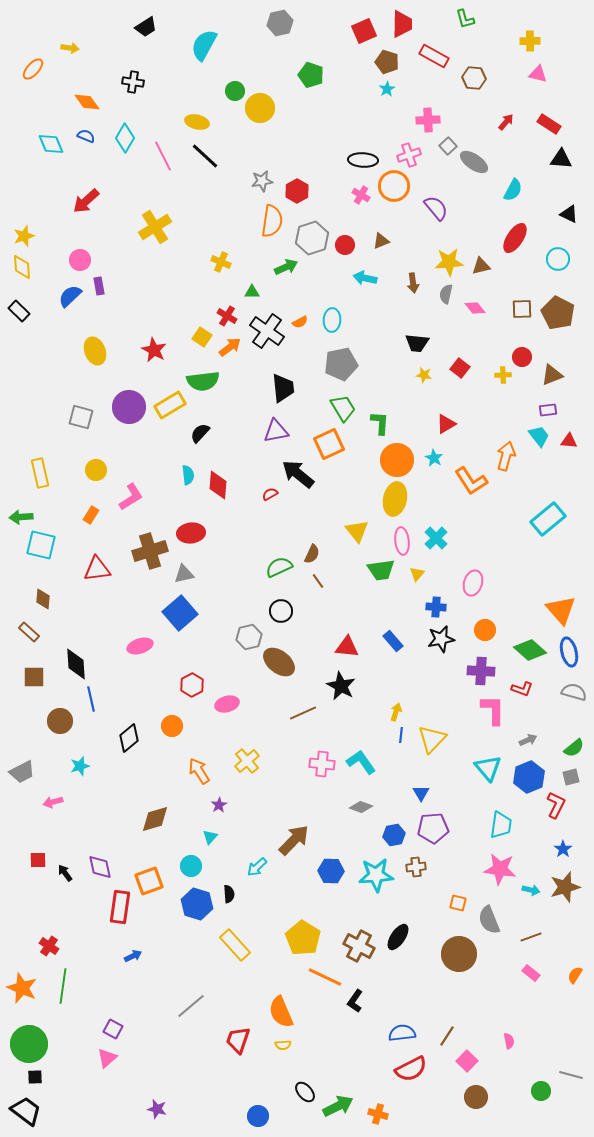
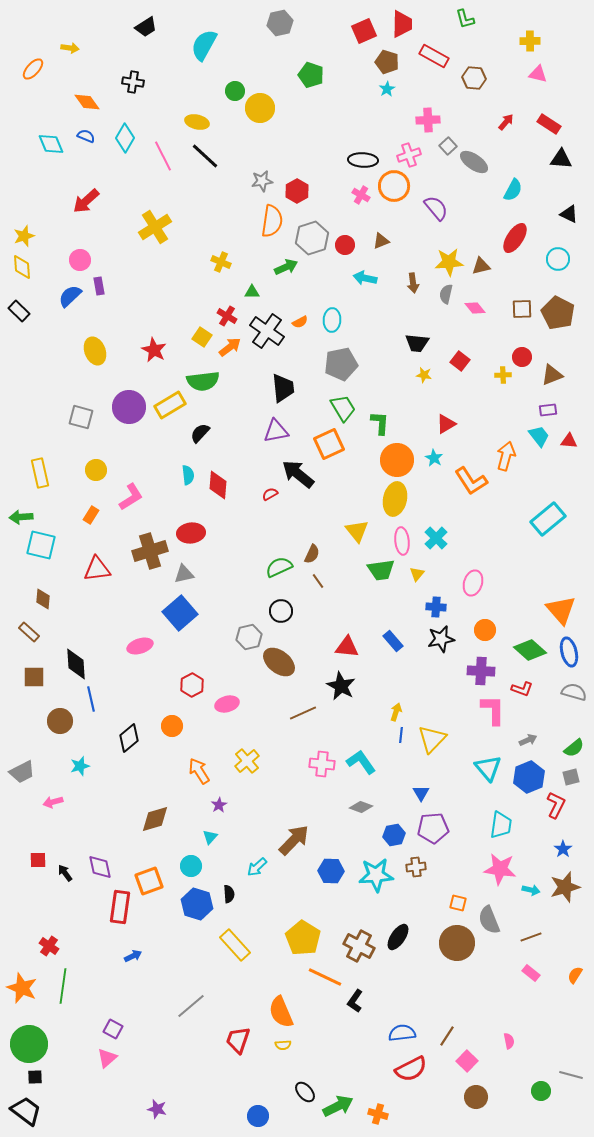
red square at (460, 368): moved 7 px up
brown circle at (459, 954): moved 2 px left, 11 px up
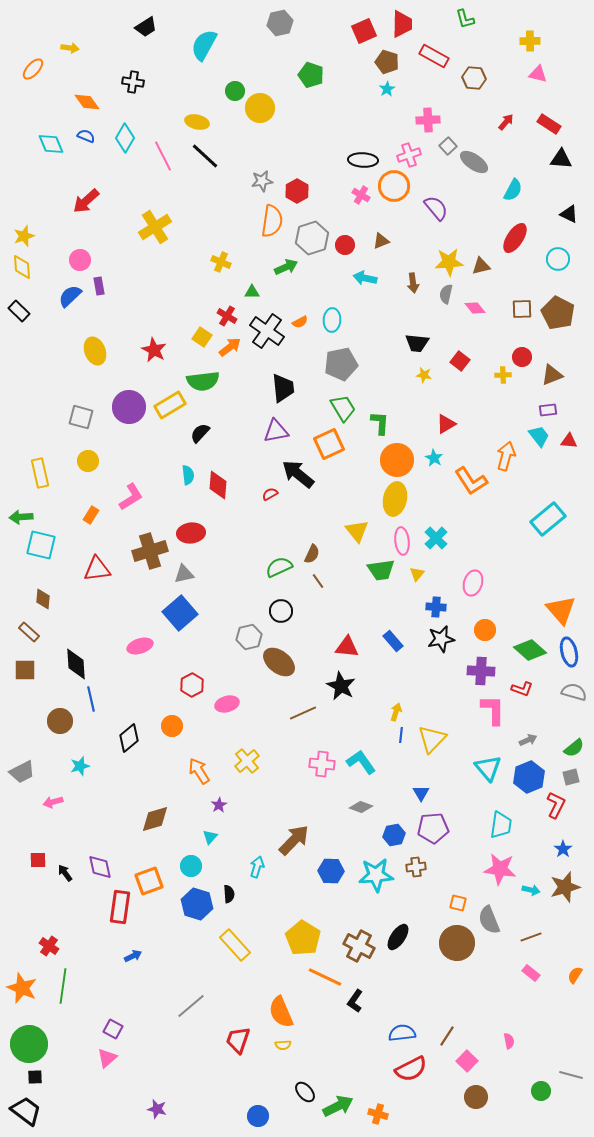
yellow circle at (96, 470): moved 8 px left, 9 px up
brown square at (34, 677): moved 9 px left, 7 px up
cyan arrow at (257, 867): rotated 150 degrees clockwise
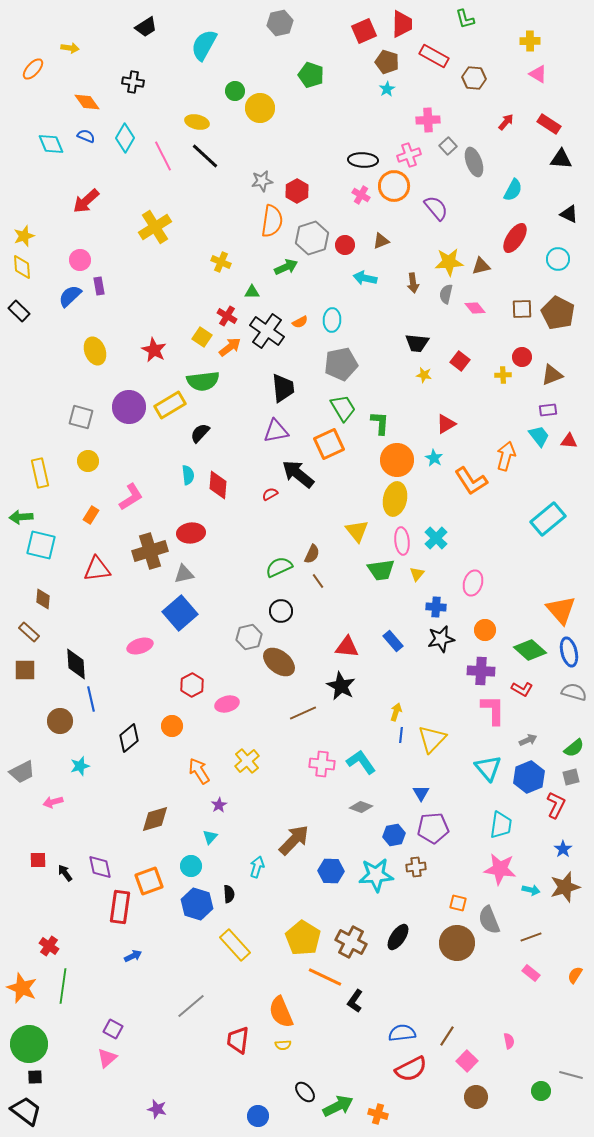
pink triangle at (538, 74): rotated 18 degrees clockwise
gray ellipse at (474, 162): rotated 36 degrees clockwise
red L-shape at (522, 689): rotated 10 degrees clockwise
brown cross at (359, 946): moved 8 px left, 4 px up
red trapezoid at (238, 1040): rotated 12 degrees counterclockwise
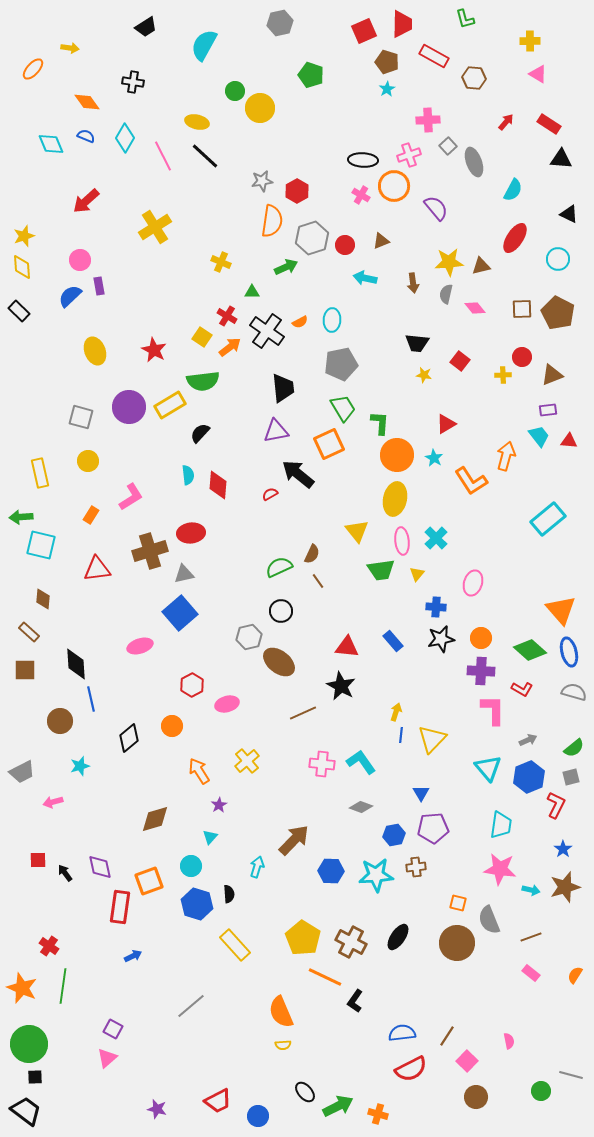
orange circle at (397, 460): moved 5 px up
orange circle at (485, 630): moved 4 px left, 8 px down
red trapezoid at (238, 1040): moved 20 px left, 61 px down; rotated 124 degrees counterclockwise
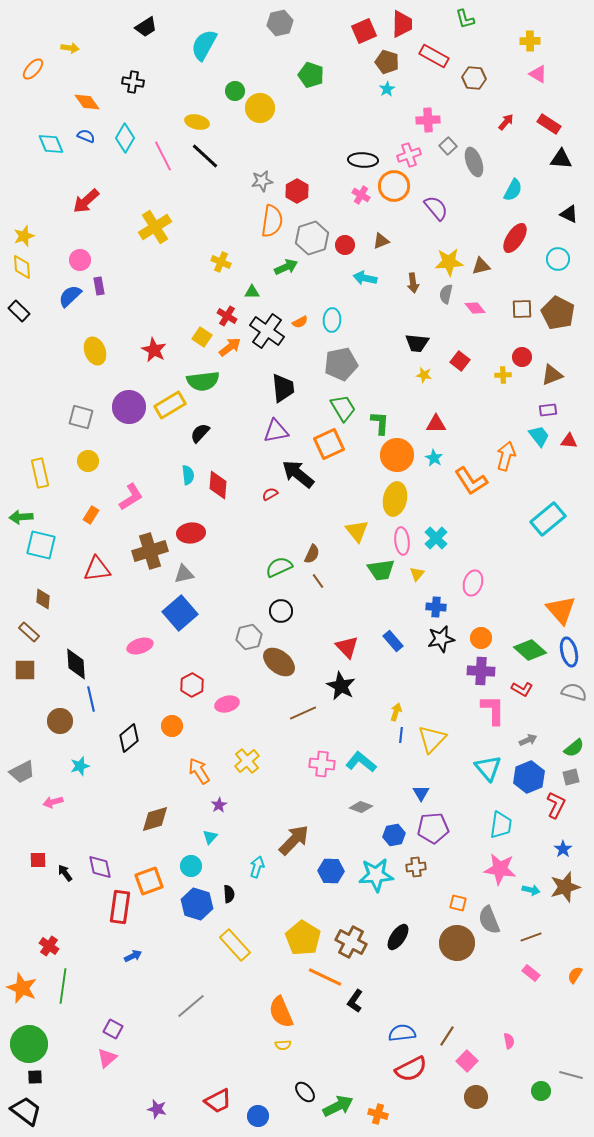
red triangle at (446, 424): moved 10 px left; rotated 30 degrees clockwise
red triangle at (347, 647): rotated 40 degrees clockwise
cyan L-shape at (361, 762): rotated 16 degrees counterclockwise
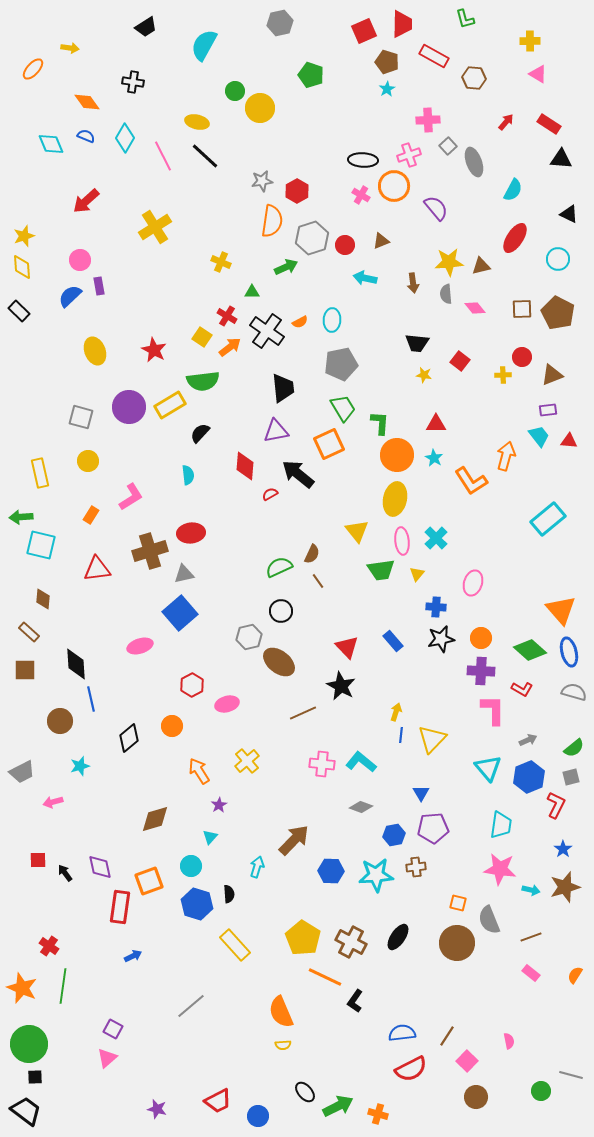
gray semicircle at (446, 294): rotated 18 degrees counterclockwise
red diamond at (218, 485): moved 27 px right, 19 px up
